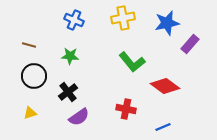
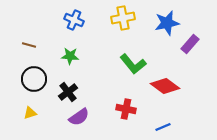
green L-shape: moved 1 px right, 2 px down
black circle: moved 3 px down
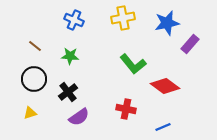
brown line: moved 6 px right, 1 px down; rotated 24 degrees clockwise
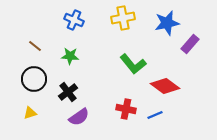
blue line: moved 8 px left, 12 px up
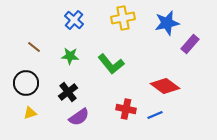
blue cross: rotated 18 degrees clockwise
brown line: moved 1 px left, 1 px down
green L-shape: moved 22 px left
black circle: moved 8 px left, 4 px down
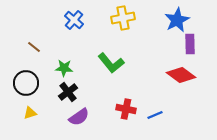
blue star: moved 10 px right, 3 px up; rotated 15 degrees counterclockwise
purple rectangle: rotated 42 degrees counterclockwise
green star: moved 6 px left, 12 px down
green L-shape: moved 1 px up
red diamond: moved 16 px right, 11 px up
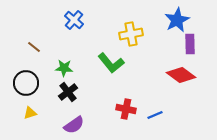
yellow cross: moved 8 px right, 16 px down
purple semicircle: moved 5 px left, 8 px down
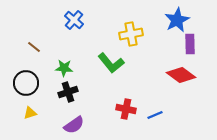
black cross: rotated 18 degrees clockwise
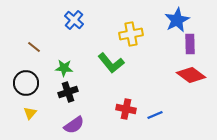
red diamond: moved 10 px right
yellow triangle: rotated 32 degrees counterclockwise
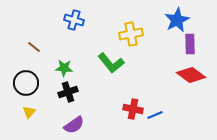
blue cross: rotated 24 degrees counterclockwise
red cross: moved 7 px right
yellow triangle: moved 1 px left, 1 px up
